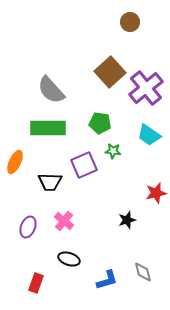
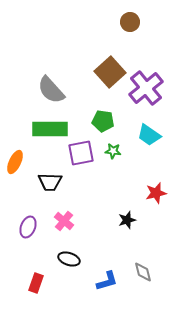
green pentagon: moved 3 px right, 2 px up
green rectangle: moved 2 px right, 1 px down
purple square: moved 3 px left, 12 px up; rotated 12 degrees clockwise
blue L-shape: moved 1 px down
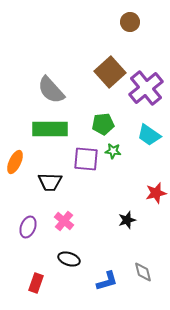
green pentagon: moved 3 px down; rotated 15 degrees counterclockwise
purple square: moved 5 px right, 6 px down; rotated 16 degrees clockwise
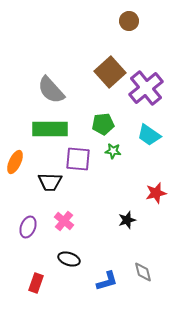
brown circle: moved 1 px left, 1 px up
purple square: moved 8 px left
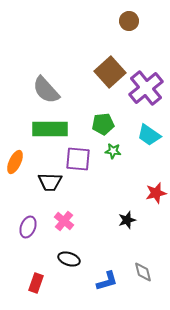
gray semicircle: moved 5 px left
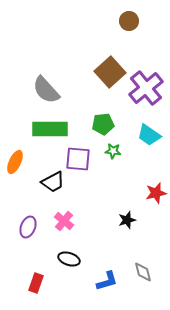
black trapezoid: moved 3 px right; rotated 30 degrees counterclockwise
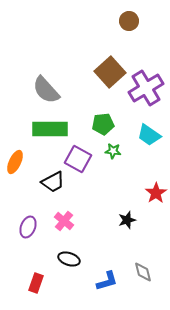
purple cross: rotated 8 degrees clockwise
purple square: rotated 24 degrees clockwise
red star: rotated 20 degrees counterclockwise
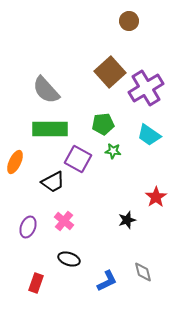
red star: moved 4 px down
blue L-shape: rotated 10 degrees counterclockwise
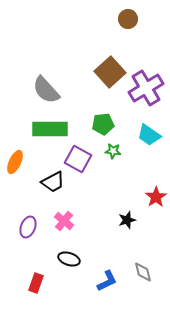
brown circle: moved 1 px left, 2 px up
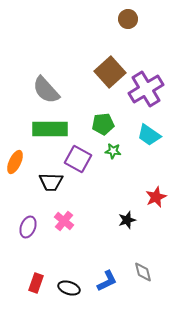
purple cross: moved 1 px down
black trapezoid: moved 2 px left; rotated 30 degrees clockwise
red star: rotated 10 degrees clockwise
black ellipse: moved 29 px down
